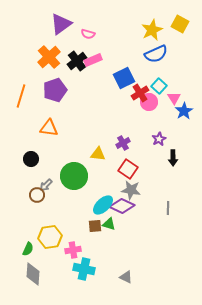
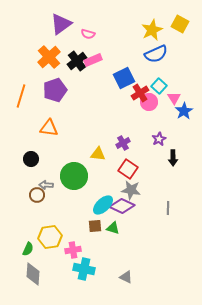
gray arrow: rotated 48 degrees clockwise
green triangle: moved 4 px right, 4 px down
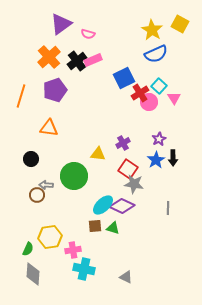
yellow star: rotated 15 degrees counterclockwise
blue star: moved 28 px left, 49 px down
gray star: moved 3 px right, 6 px up
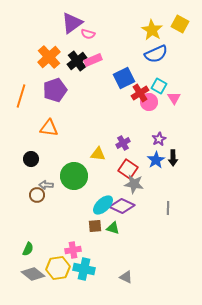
purple triangle: moved 11 px right, 1 px up
cyan square: rotated 14 degrees counterclockwise
yellow hexagon: moved 8 px right, 31 px down
gray diamond: rotated 55 degrees counterclockwise
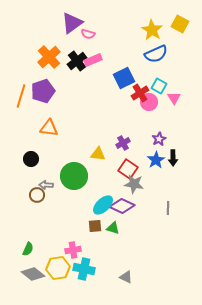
purple pentagon: moved 12 px left, 1 px down
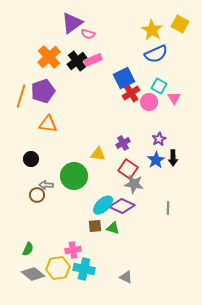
red cross: moved 9 px left
orange triangle: moved 1 px left, 4 px up
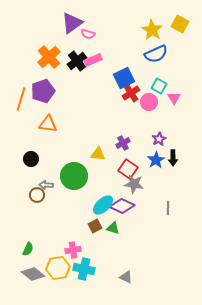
orange line: moved 3 px down
brown square: rotated 24 degrees counterclockwise
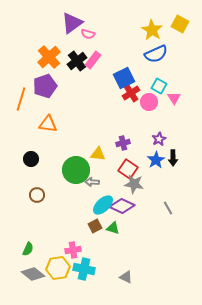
pink rectangle: rotated 30 degrees counterclockwise
purple pentagon: moved 2 px right, 5 px up
purple cross: rotated 16 degrees clockwise
green circle: moved 2 px right, 6 px up
gray arrow: moved 46 px right, 3 px up
gray line: rotated 32 degrees counterclockwise
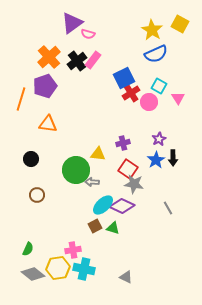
pink triangle: moved 4 px right
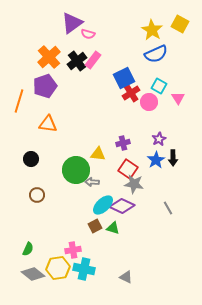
orange line: moved 2 px left, 2 px down
